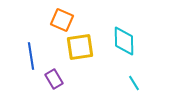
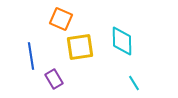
orange square: moved 1 px left, 1 px up
cyan diamond: moved 2 px left
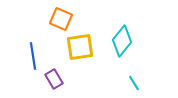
cyan diamond: rotated 40 degrees clockwise
blue line: moved 2 px right
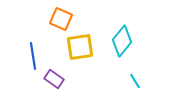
purple rectangle: rotated 24 degrees counterclockwise
cyan line: moved 1 px right, 2 px up
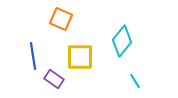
yellow square: moved 10 px down; rotated 8 degrees clockwise
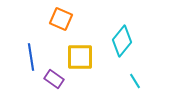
blue line: moved 2 px left, 1 px down
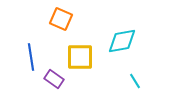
cyan diamond: rotated 40 degrees clockwise
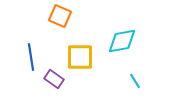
orange square: moved 1 px left, 3 px up
